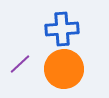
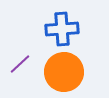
orange circle: moved 3 px down
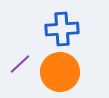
orange circle: moved 4 px left
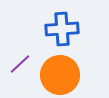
orange circle: moved 3 px down
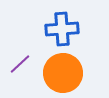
orange circle: moved 3 px right, 2 px up
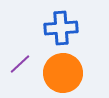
blue cross: moved 1 px left, 1 px up
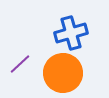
blue cross: moved 10 px right, 5 px down; rotated 12 degrees counterclockwise
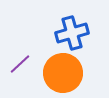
blue cross: moved 1 px right
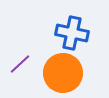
blue cross: rotated 28 degrees clockwise
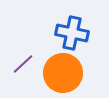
purple line: moved 3 px right
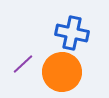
orange circle: moved 1 px left, 1 px up
